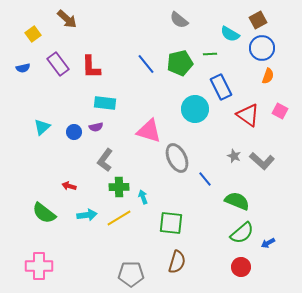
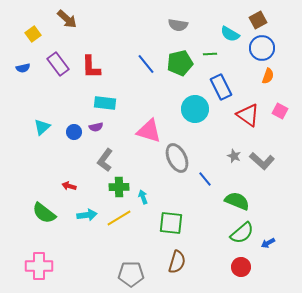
gray semicircle at (179, 20): moved 1 px left, 5 px down; rotated 30 degrees counterclockwise
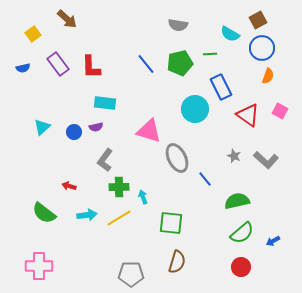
gray L-shape at (262, 161): moved 4 px right, 1 px up
green semicircle at (237, 201): rotated 35 degrees counterclockwise
blue arrow at (268, 243): moved 5 px right, 2 px up
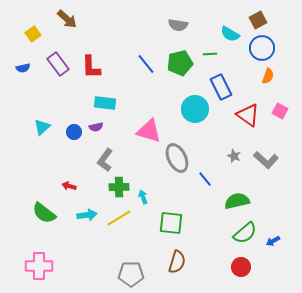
green semicircle at (242, 233): moved 3 px right
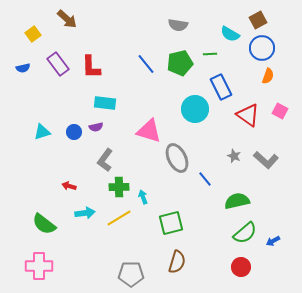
cyan triangle at (42, 127): moved 5 px down; rotated 24 degrees clockwise
green semicircle at (44, 213): moved 11 px down
cyan arrow at (87, 215): moved 2 px left, 2 px up
green square at (171, 223): rotated 20 degrees counterclockwise
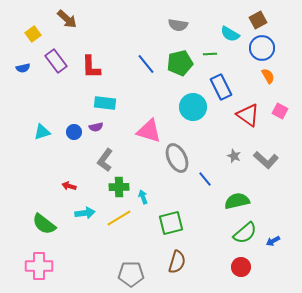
purple rectangle at (58, 64): moved 2 px left, 3 px up
orange semicircle at (268, 76): rotated 49 degrees counterclockwise
cyan circle at (195, 109): moved 2 px left, 2 px up
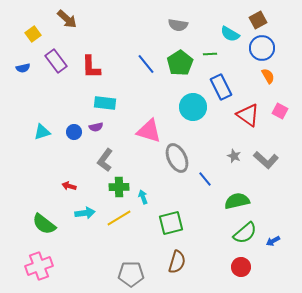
green pentagon at (180, 63): rotated 20 degrees counterclockwise
pink cross at (39, 266): rotated 20 degrees counterclockwise
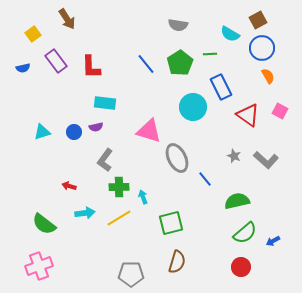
brown arrow at (67, 19): rotated 15 degrees clockwise
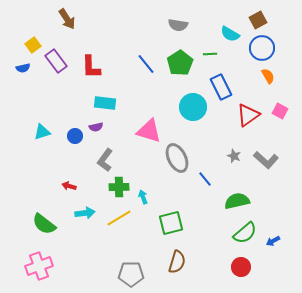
yellow square at (33, 34): moved 11 px down
red triangle at (248, 115): rotated 50 degrees clockwise
blue circle at (74, 132): moved 1 px right, 4 px down
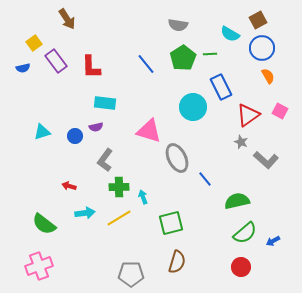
yellow square at (33, 45): moved 1 px right, 2 px up
green pentagon at (180, 63): moved 3 px right, 5 px up
gray star at (234, 156): moved 7 px right, 14 px up
